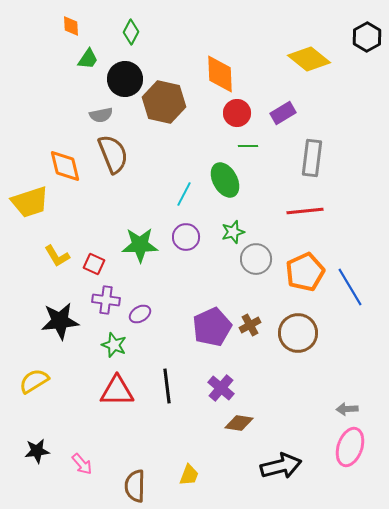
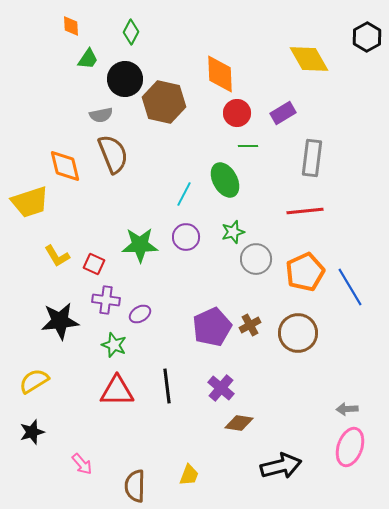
yellow diamond at (309, 59): rotated 21 degrees clockwise
black star at (37, 451): moved 5 px left, 19 px up; rotated 10 degrees counterclockwise
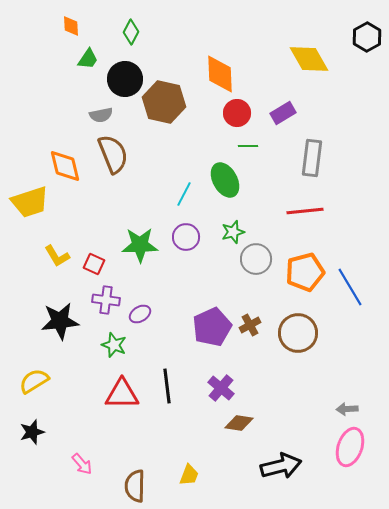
orange pentagon at (305, 272): rotated 9 degrees clockwise
red triangle at (117, 391): moved 5 px right, 3 px down
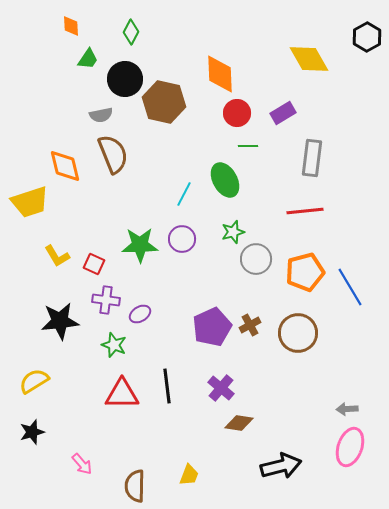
purple circle at (186, 237): moved 4 px left, 2 px down
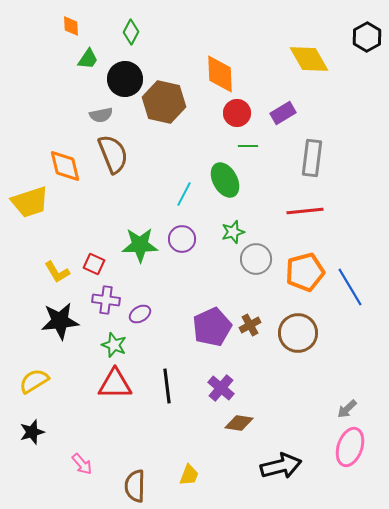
yellow L-shape at (57, 256): moved 16 px down
red triangle at (122, 394): moved 7 px left, 10 px up
gray arrow at (347, 409): rotated 40 degrees counterclockwise
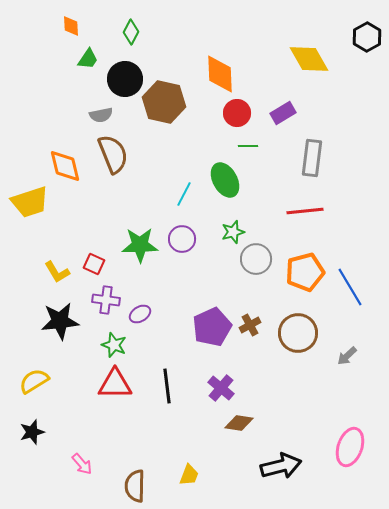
gray arrow at (347, 409): moved 53 px up
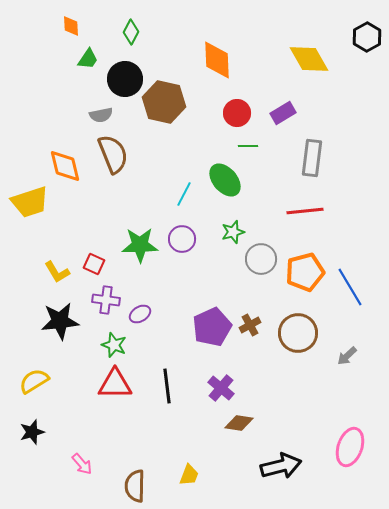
orange diamond at (220, 74): moved 3 px left, 14 px up
green ellipse at (225, 180): rotated 12 degrees counterclockwise
gray circle at (256, 259): moved 5 px right
